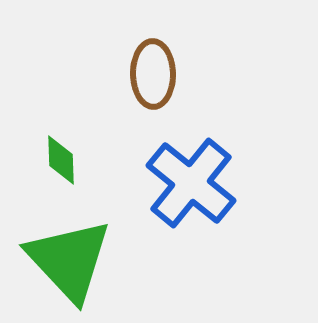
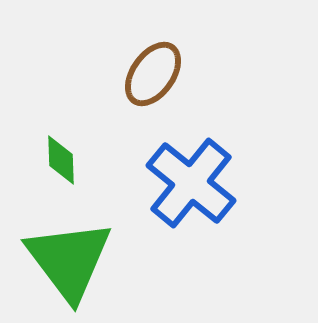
brown ellipse: rotated 36 degrees clockwise
green triangle: rotated 6 degrees clockwise
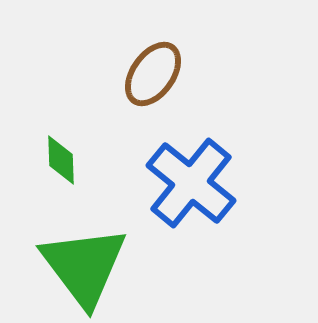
green triangle: moved 15 px right, 6 px down
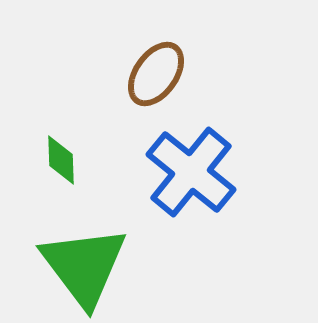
brown ellipse: moved 3 px right
blue cross: moved 11 px up
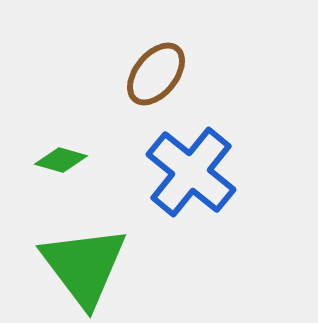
brown ellipse: rotated 4 degrees clockwise
green diamond: rotated 72 degrees counterclockwise
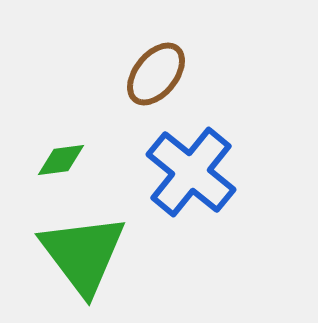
green diamond: rotated 24 degrees counterclockwise
green triangle: moved 1 px left, 12 px up
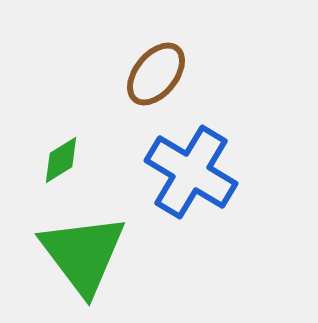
green diamond: rotated 24 degrees counterclockwise
blue cross: rotated 8 degrees counterclockwise
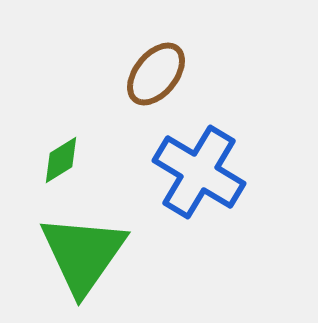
blue cross: moved 8 px right
green triangle: rotated 12 degrees clockwise
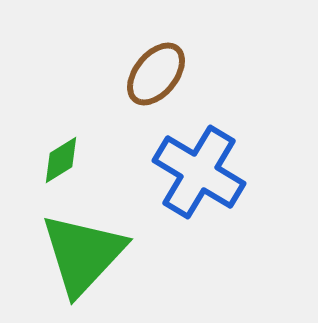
green triangle: rotated 8 degrees clockwise
